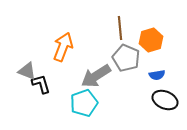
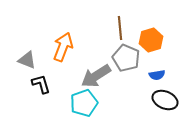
gray triangle: moved 11 px up
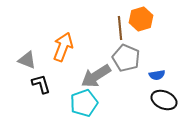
orange hexagon: moved 10 px left, 21 px up
black ellipse: moved 1 px left
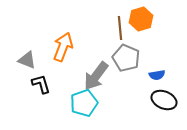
gray arrow: rotated 20 degrees counterclockwise
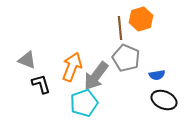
orange arrow: moved 9 px right, 20 px down
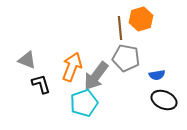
gray pentagon: rotated 12 degrees counterclockwise
